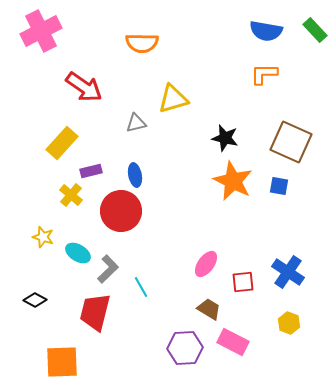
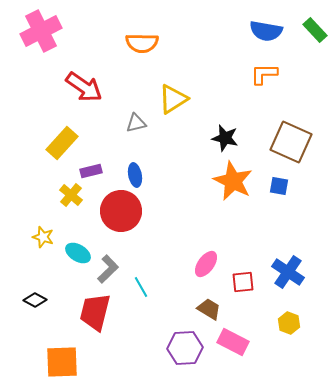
yellow triangle: rotated 16 degrees counterclockwise
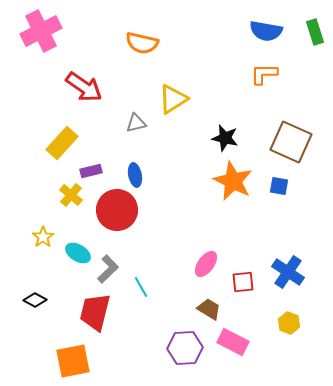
green rectangle: moved 2 px down; rotated 25 degrees clockwise
orange semicircle: rotated 12 degrees clockwise
red circle: moved 4 px left, 1 px up
yellow star: rotated 20 degrees clockwise
orange square: moved 11 px right, 1 px up; rotated 9 degrees counterclockwise
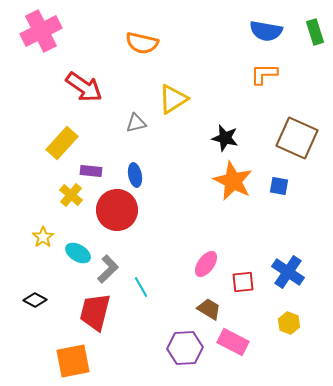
brown square: moved 6 px right, 4 px up
purple rectangle: rotated 20 degrees clockwise
